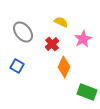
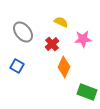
pink star: rotated 24 degrees clockwise
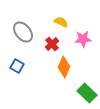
green rectangle: moved 1 px down; rotated 24 degrees clockwise
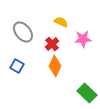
orange diamond: moved 9 px left, 1 px up
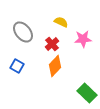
orange diamond: rotated 20 degrees clockwise
